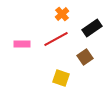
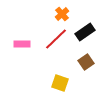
black rectangle: moved 7 px left, 4 px down
red line: rotated 15 degrees counterclockwise
brown square: moved 1 px right, 5 px down
yellow square: moved 1 px left, 5 px down
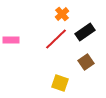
pink rectangle: moved 11 px left, 4 px up
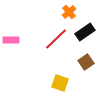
orange cross: moved 7 px right, 2 px up
